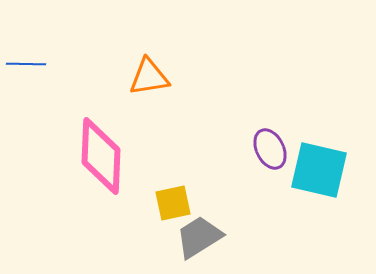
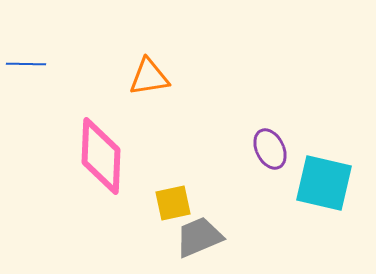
cyan square: moved 5 px right, 13 px down
gray trapezoid: rotated 9 degrees clockwise
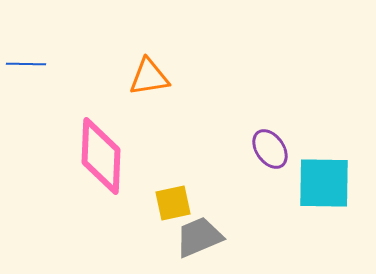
purple ellipse: rotated 9 degrees counterclockwise
cyan square: rotated 12 degrees counterclockwise
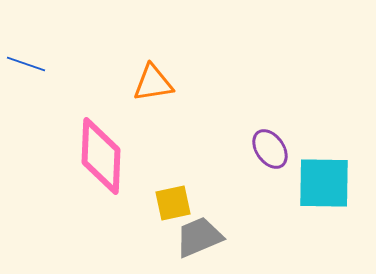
blue line: rotated 18 degrees clockwise
orange triangle: moved 4 px right, 6 px down
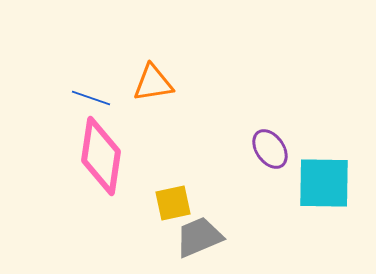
blue line: moved 65 px right, 34 px down
pink diamond: rotated 6 degrees clockwise
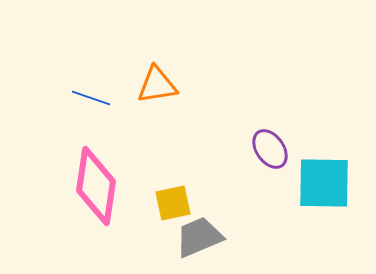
orange triangle: moved 4 px right, 2 px down
pink diamond: moved 5 px left, 30 px down
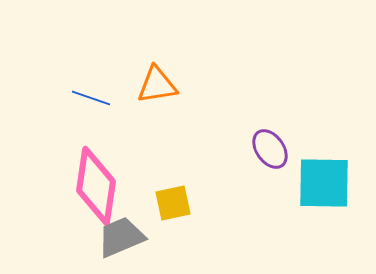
gray trapezoid: moved 78 px left
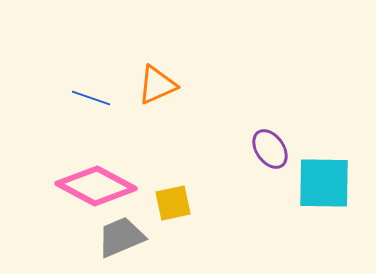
orange triangle: rotated 15 degrees counterclockwise
pink diamond: rotated 70 degrees counterclockwise
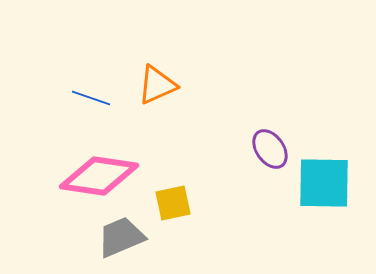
pink diamond: moved 3 px right, 10 px up; rotated 20 degrees counterclockwise
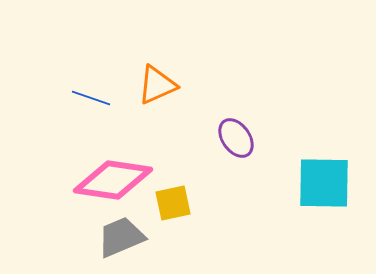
purple ellipse: moved 34 px left, 11 px up
pink diamond: moved 14 px right, 4 px down
